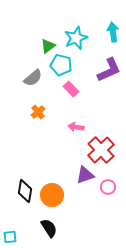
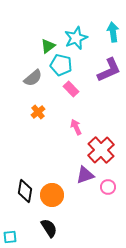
pink arrow: rotated 56 degrees clockwise
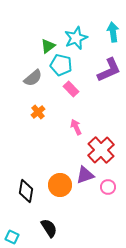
black diamond: moved 1 px right
orange circle: moved 8 px right, 10 px up
cyan square: moved 2 px right; rotated 32 degrees clockwise
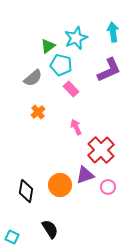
black semicircle: moved 1 px right, 1 px down
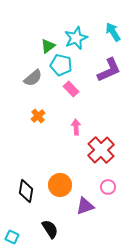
cyan arrow: rotated 24 degrees counterclockwise
orange cross: moved 4 px down
pink arrow: rotated 21 degrees clockwise
purple triangle: moved 31 px down
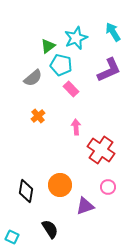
red cross: rotated 12 degrees counterclockwise
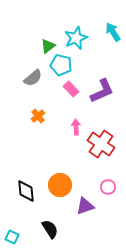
purple L-shape: moved 7 px left, 21 px down
red cross: moved 6 px up
black diamond: rotated 15 degrees counterclockwise
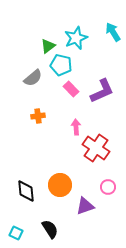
orange cross: rotated 32 degrees clockwise
red cross: moved 5 px left, 4 px down
cyan square: moved 4 px right, 4 px up
